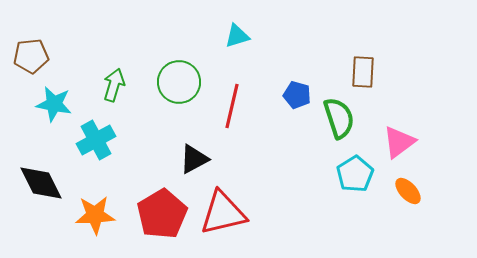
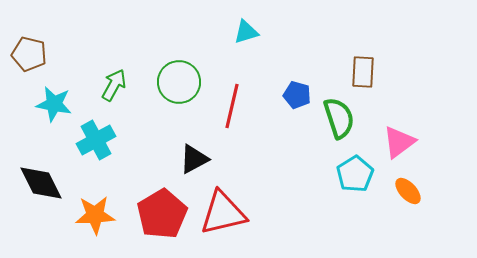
cyan triangle: moved 9 px right, 4 px up
brown pentagon: moved 2 px left, 2 px up; rotated 20 degrees clockwise
green arrow: rotated 12 degrees clockwise
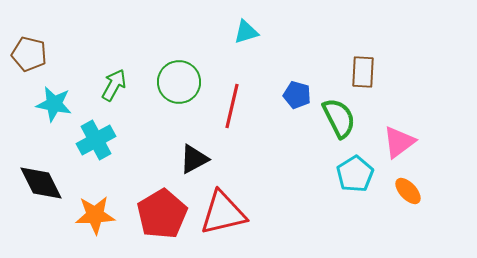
green semicircle: rotated 9 degrees counterclockwise
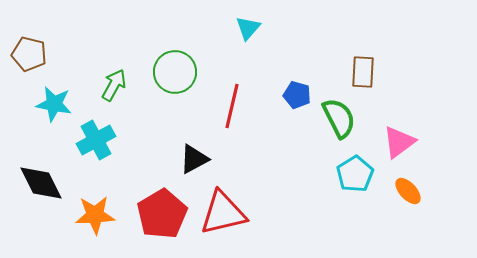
cyan triangle: moved 2 px right, 4 px up; rotated 32 degrees counterclockwise
green circle: moved 4 px left, 10 px up
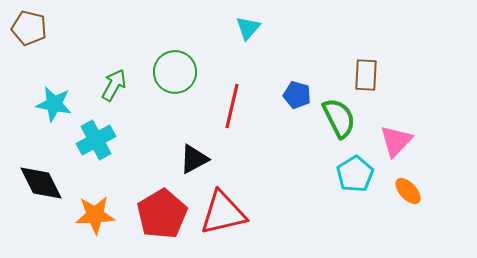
brown pentagon: moved 26 px up
brown rectangle: moved 3 px right, 3 px down
pink triangle: moved 3 px left, 1 px up; rotated 9 degrees counterclockwise
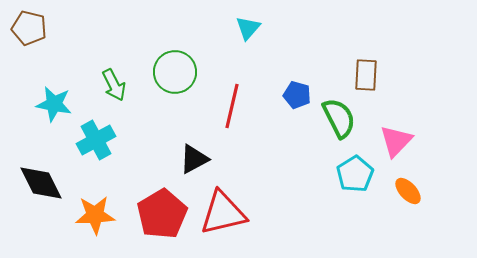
green arrow: rotated 124 degrees clockwise
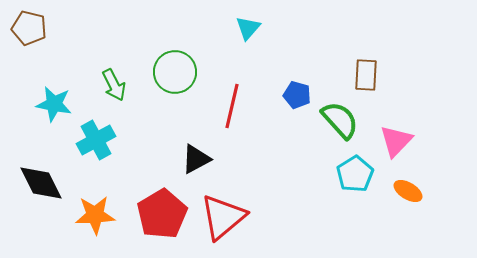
green semicircle: moved 1 px right, 2 px down; rotated 15 degrees counterclockwise
black triangle: moved 2 px right
orange ellipse: rotated 16 degrees counterclockwise
red triangle: moved 4 px down; rotated 27 degrees counterclockwise
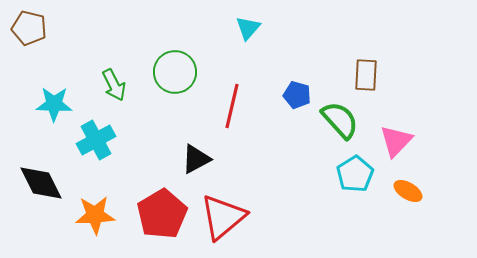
cyan star: rotated 9 degrees counterclockwise
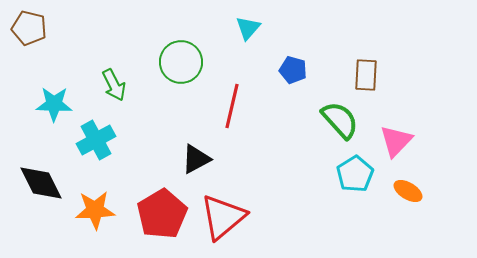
green circle: moved 6 px right, 10 px up
blue pentagon: moved 4 px left, 25 px up
orange star: moved 5 px up
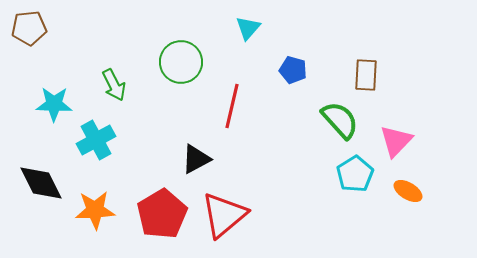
brown pentagon: rotated 20 degrees counterclockwise
red triangle: moved 1 px right, 2 px up
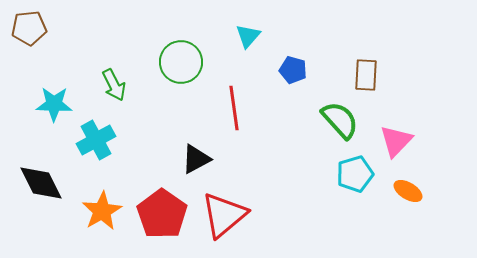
cyan triangle: moved 8 px down
red line: moved 2 px right, 2 px down; rotated 21 degrees counterclockwise
cyan pentagon: rotated 15 degrees clockwise
orange star: moved 7 px right, 1 px down; rotated 27 degrees counterclockwise
red pentagon: rotated 6 degrees counterclockwise
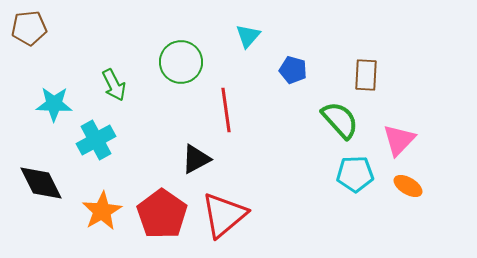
red line: moved 8 px left, 2 px down
pink triangle: moved 3 px right, 1 px up
cyan pentagon: rotated 15 degrees clockwise
orange ellipse: moved 5 px up
